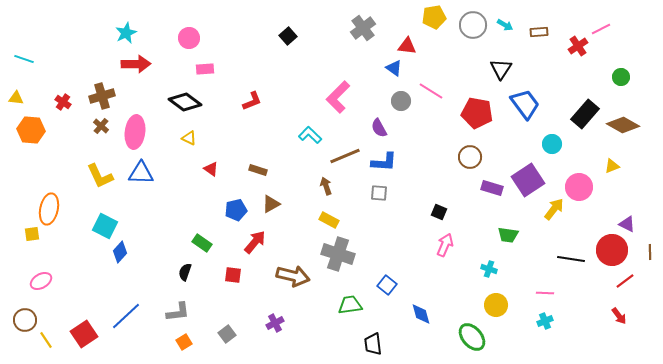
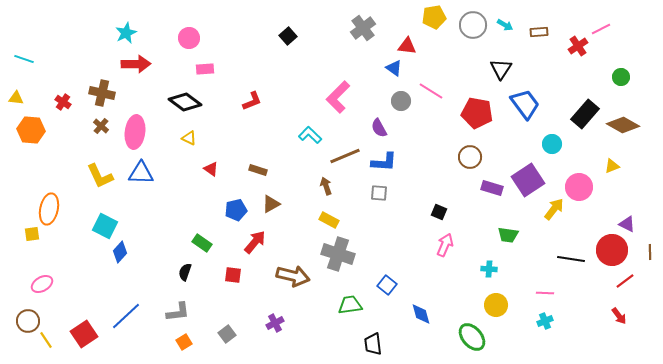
brown cross at (102, 96): moved 3 px up; rotated 30 degrees clockwise
cyan cross at (489, 269): rotated 14 degrees counterclockwise
pink ellipse at (41, 281): moved 1 px right, 3 px down
brown circle at (25, 320): moved 3 px right, 1 px down
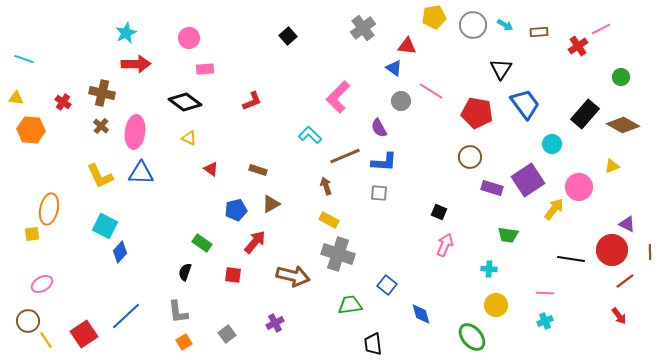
gray L-shape at (178, 312): rotated 90 degrees clockwise
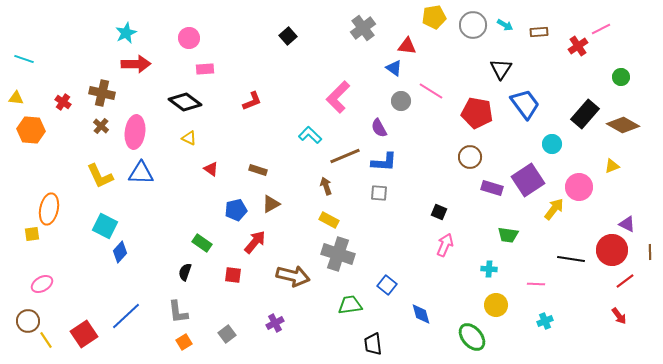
pink line at (545, 293): moved 9 px left, 9 px up
